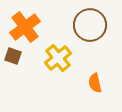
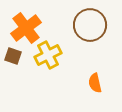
orange cross: moved 1 px right, 1 px down
yellow cross: moved 10 px left, 3 px up; rotated 12 degrees clockwise
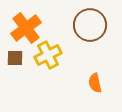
brown square: moved 2 px right, 2 px down; rotated 18 degrees counterclockwise
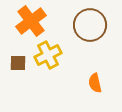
orange cross: moved 5 px right, 7 px up
brown square: moved 3 px right, 5 px down
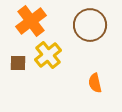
yellow cross: rotated 12 degrees counterclockwise
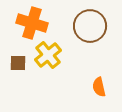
orange cross: moved 1 px right, 2 px down; rotated 36 degrees counterclockwise
brown circle: moved 1 px down
orange semicircle: moved 4 px right, 4 px down
